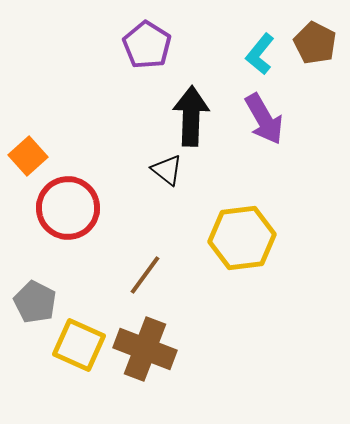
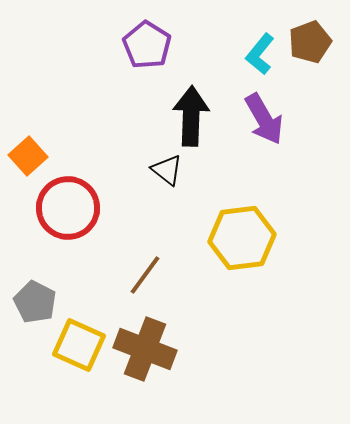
brown pentagon: moved 5 px left, 1 px up; rotated 24 degrees clockwise
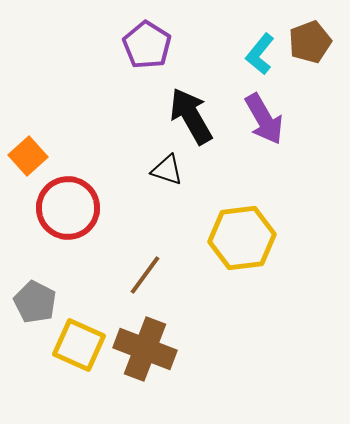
black arrow: rotated 32 degrees counterclockwise
black triangle: rotated 20 degrees counterclockwise
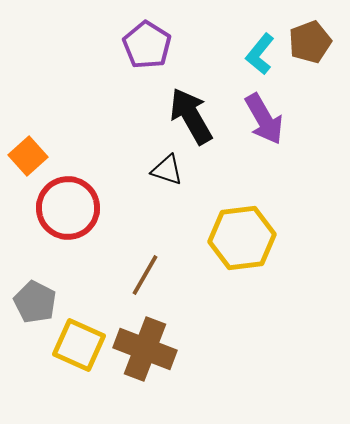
brown line: rotated 6 degrees counterclockwise
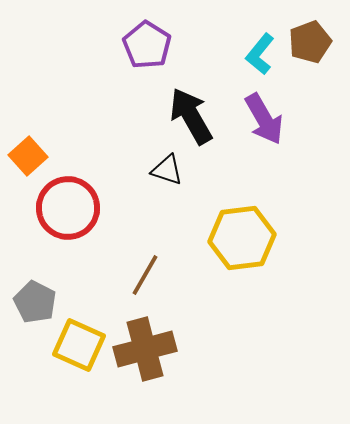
brown cross: rotated 36 degrees counterclockwise
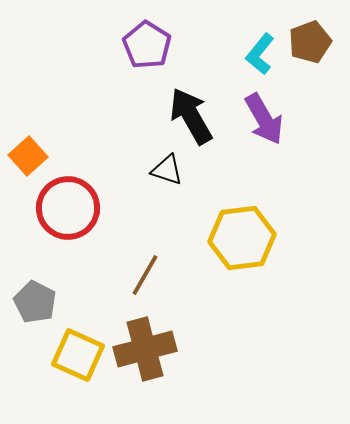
yellow square: moved 1 px left, 10 px down
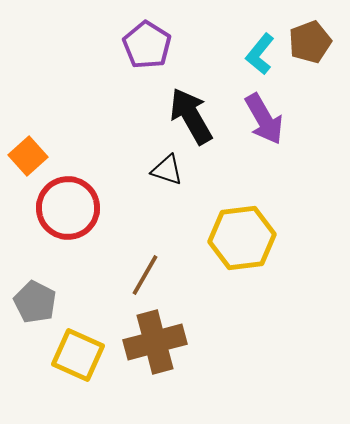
brown cross: moved 10 px right, 7 px up
